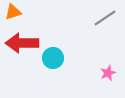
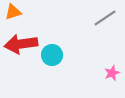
red arrow: moved 1 px left, 1 px down; rotated 8 degrees counterclockwise
cyan circle: moved 1 px left, 3 px up
pink star: moved 4 px right
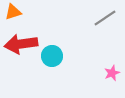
cyan circle: moved 1 px down
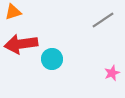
gray line: moved 2 px left, 2 px down
cyan circle: moved 3 px down
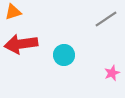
gray line: moved 3 px right, 1 px up
cyan circle: moved 12 px right, 4 px up
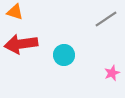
orange triangle: moved 2 px right; rotated 36 degrees clockwise
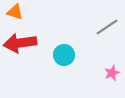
gray line: moved 1 px right, 8 px down
red arrow: moved 1 px left, 1 px up
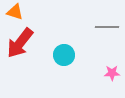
gray line: rotated 35 degrees clockwise
red arrow: rotated 44 degrees counterclockwise
pink star: rotated 21 degrees clockwise
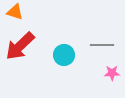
gray line: moved 5 px left, 18 px down
red arrow: moved 3 px down; rotated 8 degrees clockwise
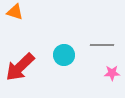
red arrow: moved 21 px down
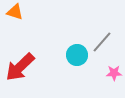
gray line: moved 3 px up; rotated 50 degrees counterclockwise
cyan circle: moved 13 px right
pink star: moved 2 px right
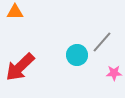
orange triangle: rotated 18 degrees counterclockwise
